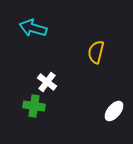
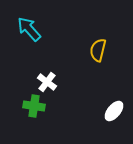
cyan arrow: moved 4 px left, 1 px down; rotated 32 degrees clockwise
yellow semicircle: moved 2 px right, 2 px up
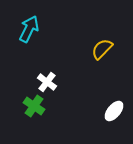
cyan arrow: rotated 68 degrees clockwise
yellow semicircle: moved 4 px right, 1 px up; rotated 30 degrees clockwise
green cross: rotated 25 degrees clockwise
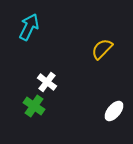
cyan arrow: moved 2 px up
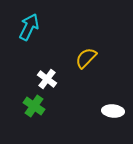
yellow semicircle: moved 16 px left, 9 px down
white cross: moved 3 px up
white ellipse: moved 1 px left; rotated 55 degrees clockwise
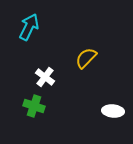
white cross: moved 2 px left, 2 px up
green cross: rotated 15 degrees counterclockwise
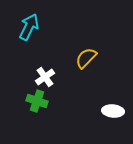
white cross: rotated 18 degrees clockwise
green cross: moved 3 px right, 5 px up
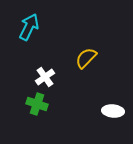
green cross: moved 3 px down
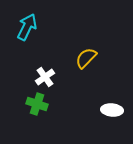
cyan arrow: moved 2 px left
white ellipse: moved 1 px left, 1 px up
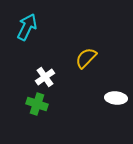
white ellipse: moved 4 px right, 12 px up
